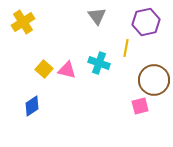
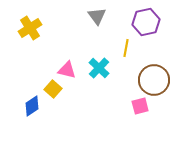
yellow cross: moved 7 px right, 6 px down
cyan cross: moved 5 px down; rotated 25 degrees clockwise
yellow square: moved 9 px right, 20 px down
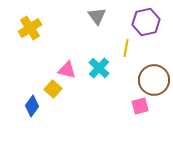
blue diamond: rotated 20 degrees counterclockwise
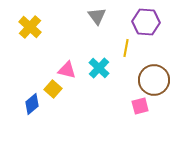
purple hexagon: rotated 16 degrees clockwise
yellow cross: moved 1 px up; rotated 15 degrees counterclockwise
blue diamond: moved 2 px up; rotated 15 degrees clockwise
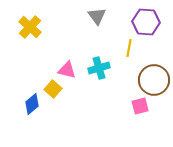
yellow line: moved 3 px right
cyan cross: rotated 30 degrees clockwise
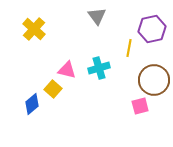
purple hexagon: moved 6 px right, 7 px down; rotated 16 degrees counterclockwise
yellow cross: moved 4 px right, 2 px down
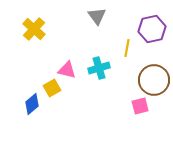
yellow line: moved 2 px left
yellow square: moved 1 px left, 1 px up; rotated 18 degrees clockwise
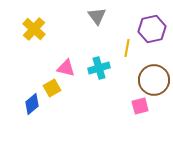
pink triangle: moved 1 px left, 2 px up
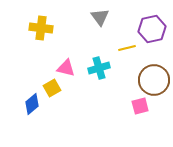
gray triangle: moved 3 px right, 1 px down
yellow cross: moved 7 px right, 1 px up; rotated 35 degrees counterclockwise
yellow line: rotated 66 degrees clockwise
